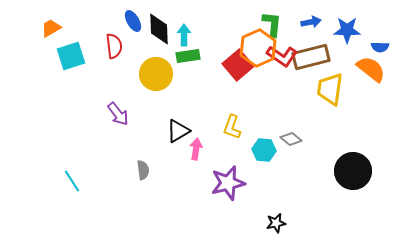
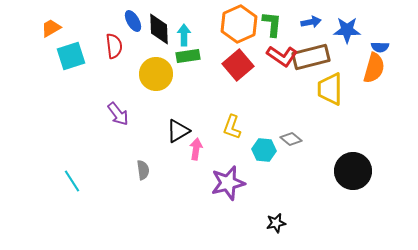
orange hexagon: moved 19 px left, 24 px up
orange semicircle: moved 3 px right, 1 px up; rotated 68 degrees clockwise
yellow trapezoid: rotated 8 degrees counterclockwise
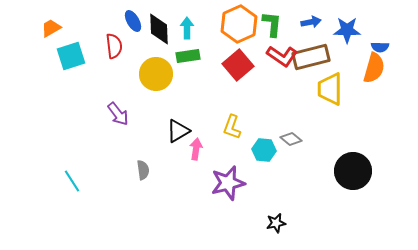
cyan arrow: moved 3 px right, 7 px up
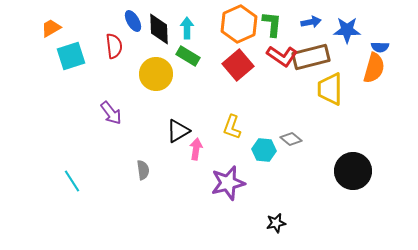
green rectangle: rotated 40 degrees clockwise
purple arrow: moved 7 px left, 1 px up
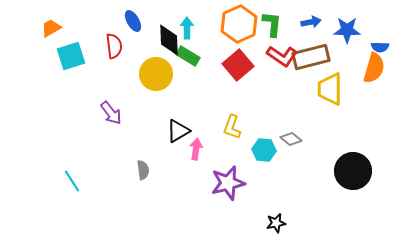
black diamond: moved 10 px right, 11 px down
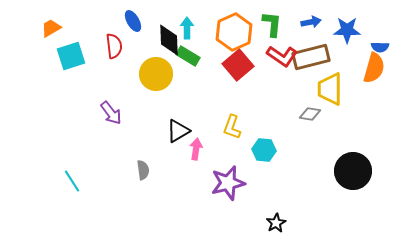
orange hexagon: moved 5 px left, 8 px down
gray diamond: moved 19 px right, 25 px up; rotated 30 degrees counterclockwise
black star: rotated 18 degrees counterclockwise
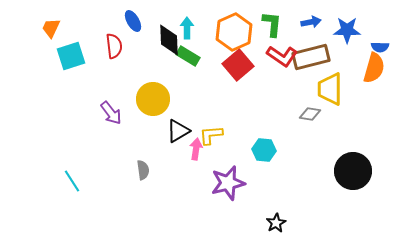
orange trapezoid: rotated 35 degrees counterclockwise
yellow circle: moved 3 px left, 25 px down
yellow L-shape: moved 21 px left, 8 px down; rotated 65 degrees clockwise
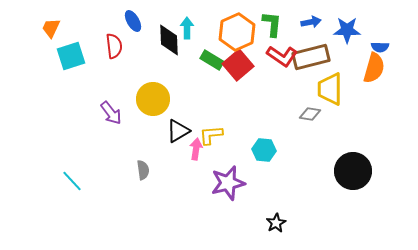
orange hexagon: moved 3 px right
green rectangle: moved 24 px right, 4 px down
cyan line: rotated 10 degrees counterclockwise
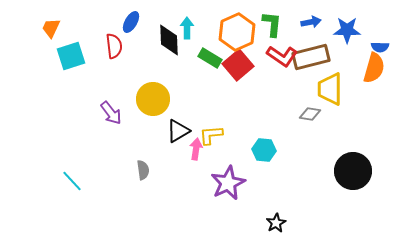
blue ellipse: moved 2 px left, 1 px down; rotated 60 degrees clockwise
green rectangle: moved 2 px left, 2 px up
purple star: rotated 12 degrees counterclockwise
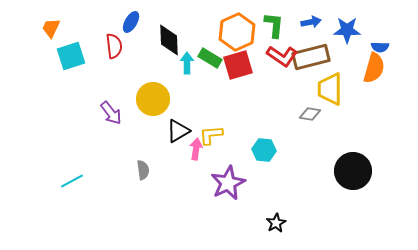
green L-shape: moved 2 px right, 1 px down
cyan arrow: moved 35 px down
red square: rotated 24 degrees clockwise
cyan line: rotated 75 degrees counterclockwise
